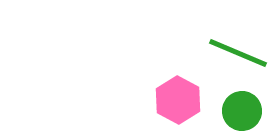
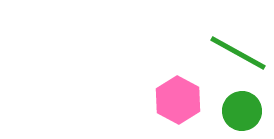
green line: rotated 6 degrees clockwise
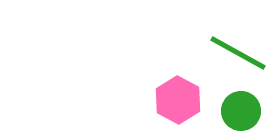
green circle: moved 1 px left
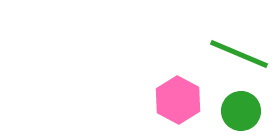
green line: moved 1 px right, 1 px down; rotated 6 degrees counterclockwise
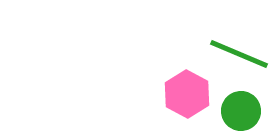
pink hexagon: moved 9 px right, 6 px up
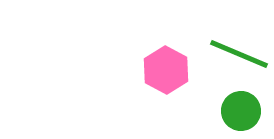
pink hexagon: moved 21 px left, 24 px up
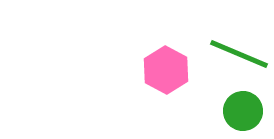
green circle: moved 2 px right
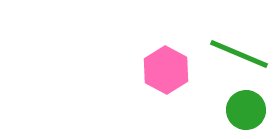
green circle: moved 3 px right, 1 px up
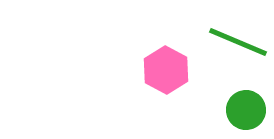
green line: moved 1 px left, 12 px up
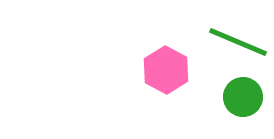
green circle: moved 3 px left, 13 px up
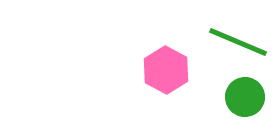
green circle: moved 2 px right
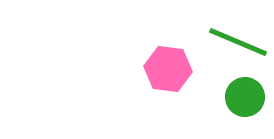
pink hexagon: moved 2 px right, 1 px up; rotated 21 degrees counterclockwise
